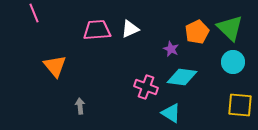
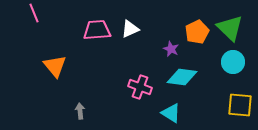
pink cross: moved 6 px left
gray arrow: moved 5 px down
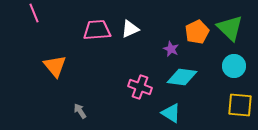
cyan circle: moved 1 px right, 4 px down
gray arrow: rotated 28 degrees counterclockwise
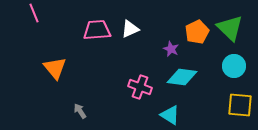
orange triangle: moved 2 px down
cyan triangle: moved 1 px left, 2 px down
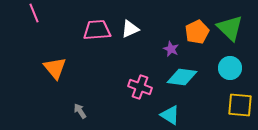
cyan circle: moved 4 px left, 2 px down
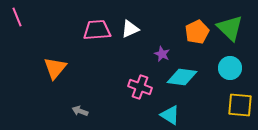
pink line: moved 17 px left, 4 px down
purple star: moved 9 px left, 5 px down
orange triangle: rotated 20 degrees clockwise
gray arrow: rotated 35 degrees counterclockwise
